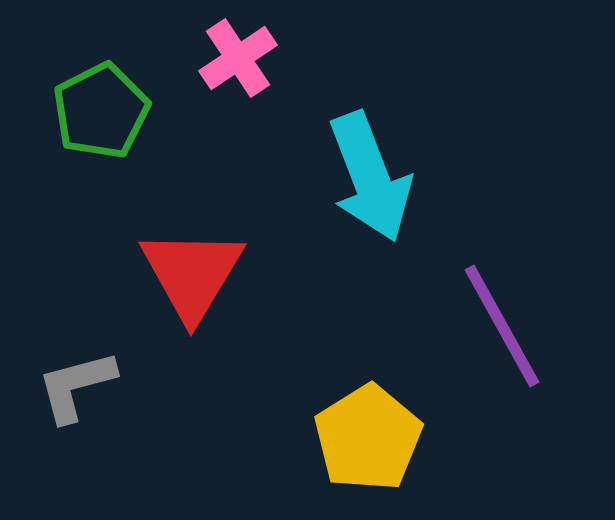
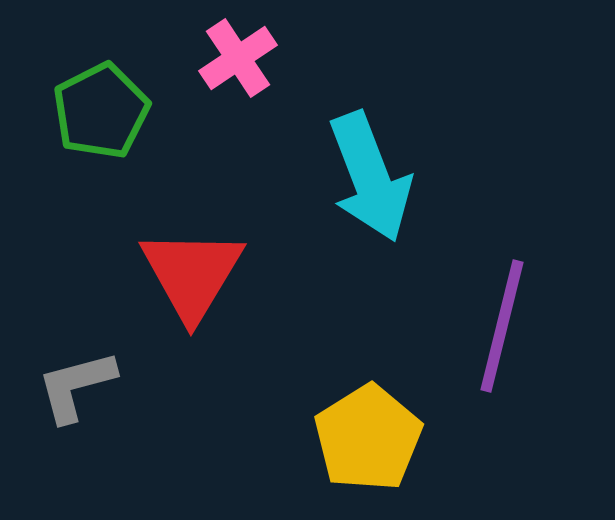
purple line: rotated 43 degrees clockwise
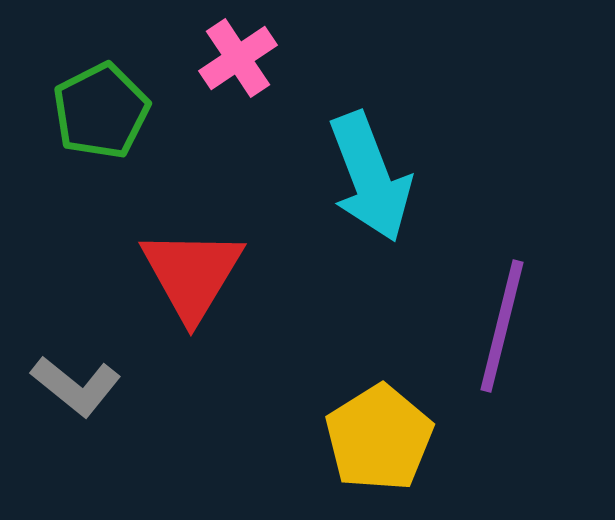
gray L-shape: rotated 126 degrees counterclockwise
yellow pentagon: moved 11 px right
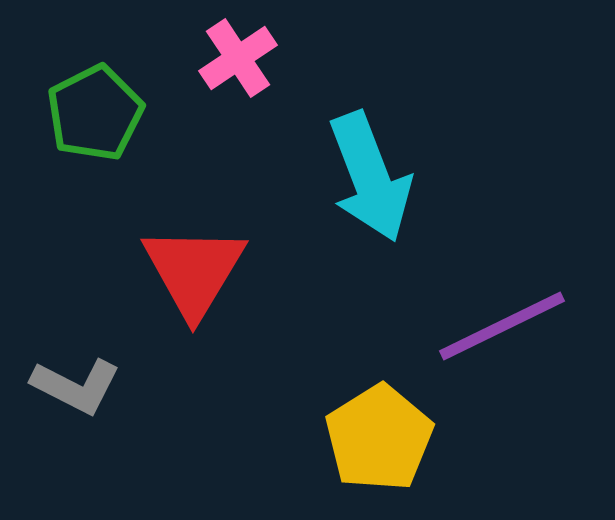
green pentagon: moved 6 px left, 2 px down
red triangle: moved 2 px right, 3 px up
purple line: rotated 50 degrees clockwise
gray L-shape: rotated 12 degrees counterclockwise
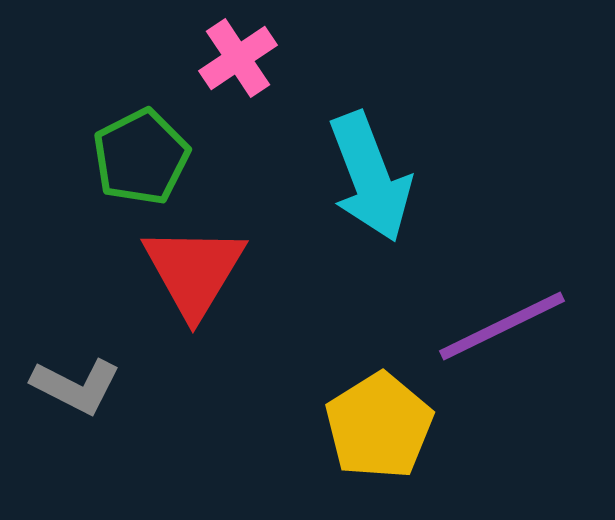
green pentagon: moved 46 px right, 44 px down
yellow pentagon: moved 12 px up
